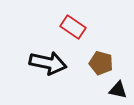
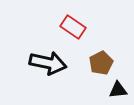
brown pentagon: rotated 30 degrees clockwise
black triangle: rotated 18 degrees counterclockwise
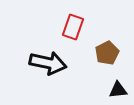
red rectangle: rotated 75 degrees clockwise
brown pentagon: moved 6 px right, 10 px up
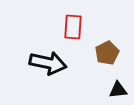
red rectangle: rotated 15 degrees counterclockwise
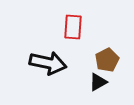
brown pentagon: moved 7 px down
black triangle: moved 20 px left, 8 px up; rotated 24 degrees counterclockwise
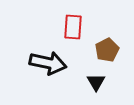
brown pentagon: moved 10 px up
black triangle: moved 2 px left; rotated 30 degrees counterclockwise
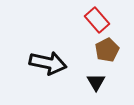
red rectangle: moved 24 px right, 7 px up; rotated 45 degrees counterclockwise
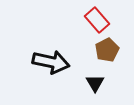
black arrow: moved 3 px right, 1 px up
black triangle: moved 1 px left, 1 px down
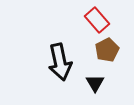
black arrow: moved 9 px right; rotated 66 degrees clockwise
